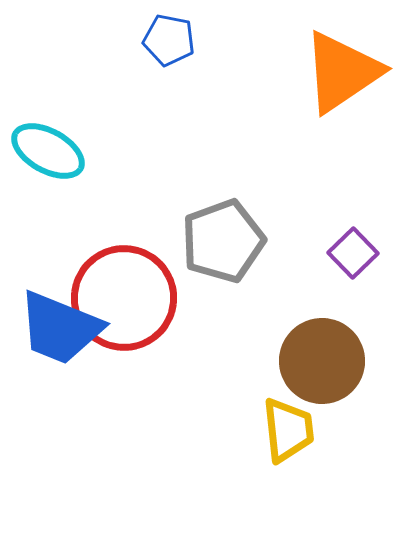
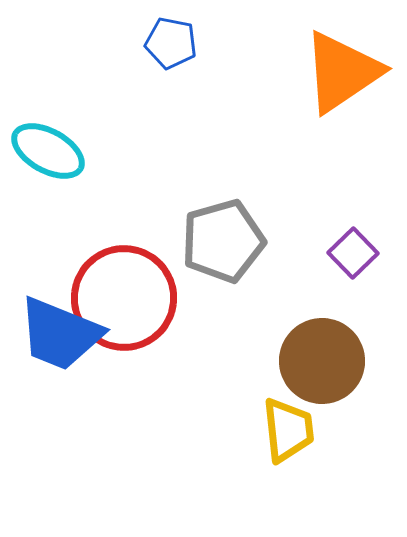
blue pentagon: moved 2 px right, 3 px down
gray pentagon: rotated 4 degrees clockwise
blue trapezoid: moved 6 px down
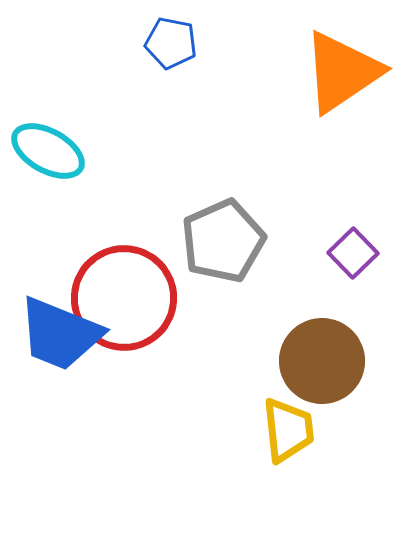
gray pentagon: rotated 8 degrees counterclockwise
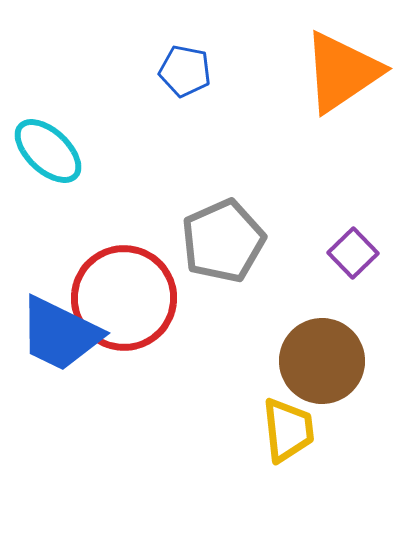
blue pentagon: moved 14 px right, 28 px down
cyan ellipse: rotated 14 degrees clockwise
blue trapezoid: rotated 4 degrees clockwise
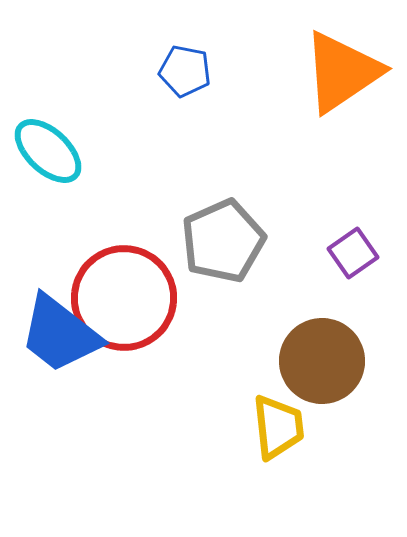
purple square: rotated 9 degrees clockwise
blue trapezoid: rotated 12 degrees clockwise
yellow trapezoid: moved 10 px left, 3 px up
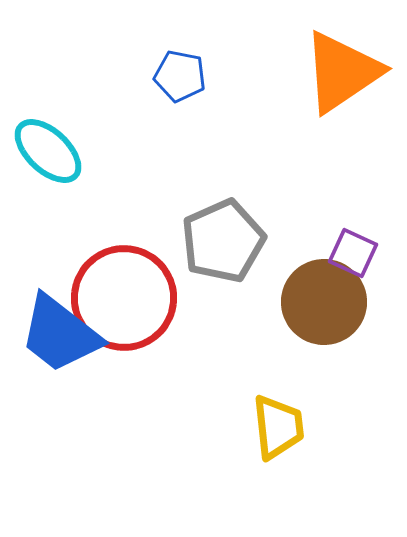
blue pentagon: moved 5 px left, 5 px down
purple square: rotated 30 degrees counterclockwise
brown circle: moved 2 px right, 59 px up
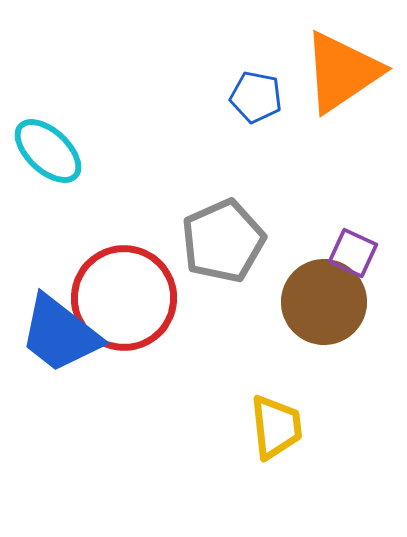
blue pentagon: moved 76 px right, 21 px down
yellow trapezoid: moved 2 px left
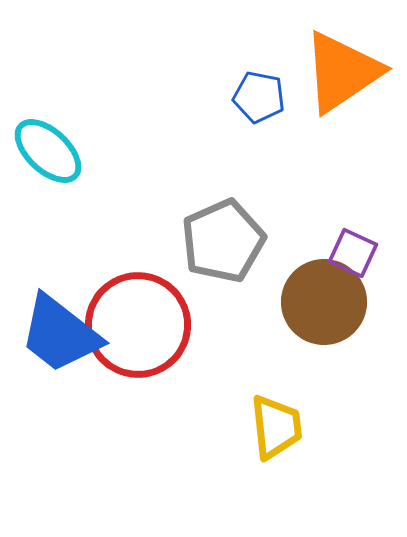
blue pentagon: moved 3 px right
red circle: moved 14 px right, 27 px down
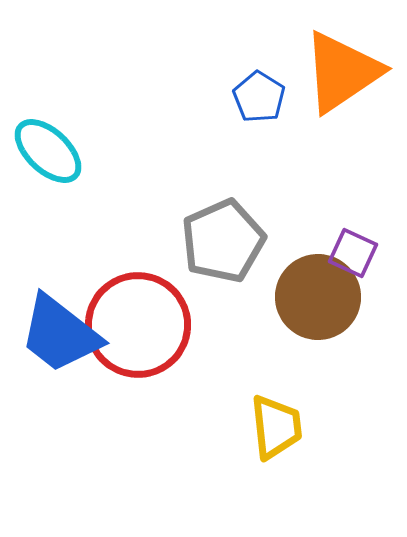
blue pentagon: rotated 21 degrees clockwise
brown circle: moved 6 px left, 5 px up
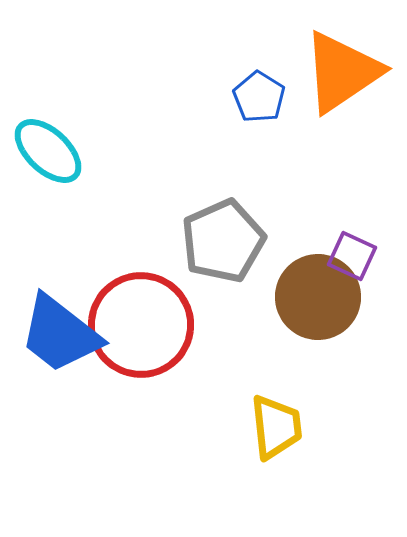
purple square: moved 1 px left, 3 px down
red circle: moved 3 px right
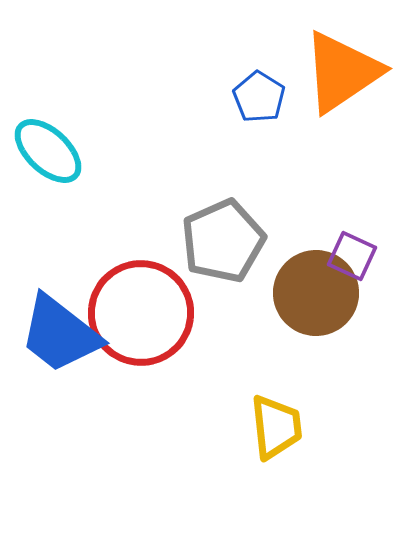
brown circle: moved 2 px left, 4 px up
red circle: moved 12 px up
